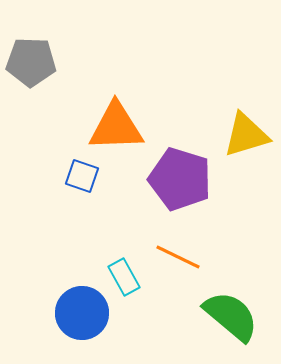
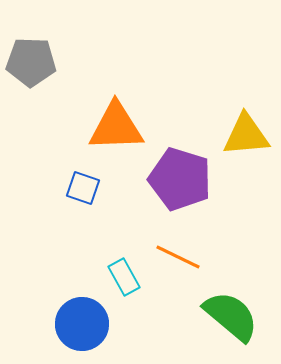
yellow triangle: rotated 12 degrees clockwise
blue square: moved 1 px right, 12 px down
blue circle: moved 11 px down
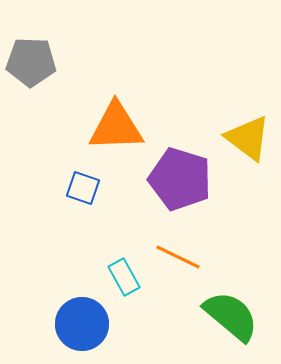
yellow triangle: moved 2 px right, 3 px down; rotated 42 degrees clockwise
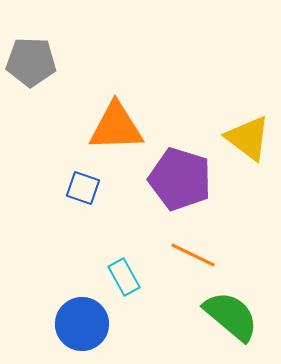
orange line: moved 15 px right, 2 px up
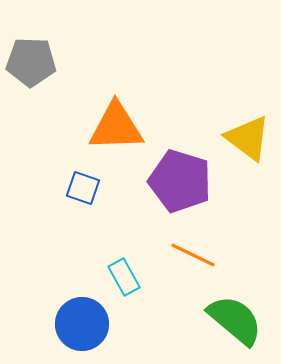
purple pentagon: moved 2 px down
green semicircle: moved 4 px right, 4 px down
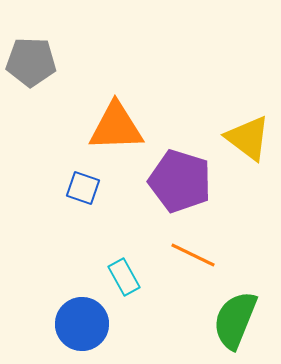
green semicircle: rotated 108 degrees counterclockwise
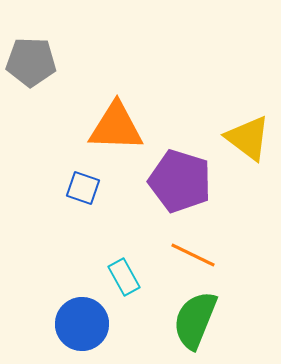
orange triangle: rotated 4 degrees clockwise
green semicircle: moved 40 px left
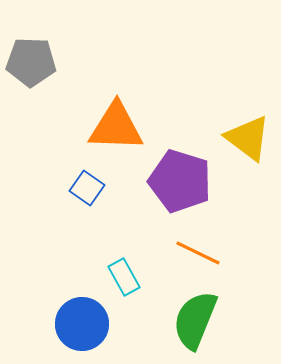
blue square: moved 4 px right; rotated 16 degrees clockwise
orange line: moved 5 px right, 2 px up
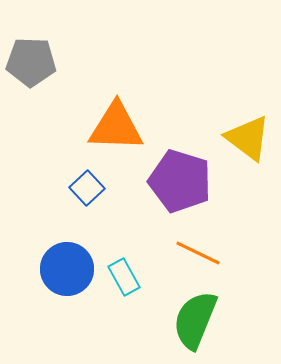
blue square: rotated 12 degrees clockwise
blue circle: moved 15 px left, 55 px up
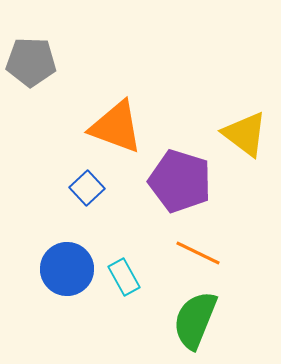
orange triangle: rotated 18 degrees clockwise
yellow triangle: moved 3 px left, 4 px up
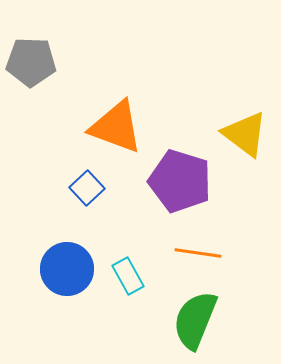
orange line: rotated 18 degrees counterclockwise
cyan rectangle: moved 4 px right, 1 px up
